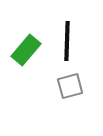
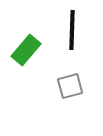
black line: moved 5 px right, 11 px up
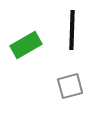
green rectangle: moved 5 px up; rotated 20 degrees clockwise
